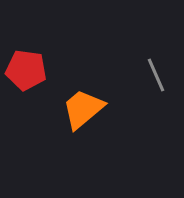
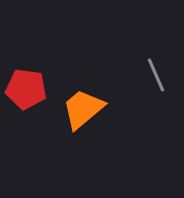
red pentagon: moved 19 px down
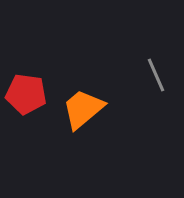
red pentagon: moved 5 px down
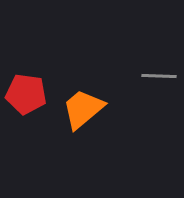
gray line: moved 3 px right, 1 px down; rotated 64 degrees counterclockwise
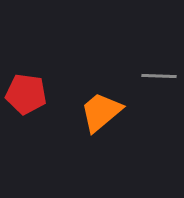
orange trapezoid: moved 18 px right, 3 px down
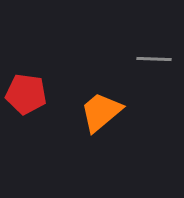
gray line: moved 5 px left, 17 px up
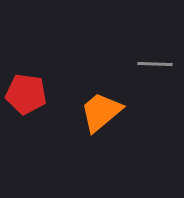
gray line: moved 1 px right, 5 px down
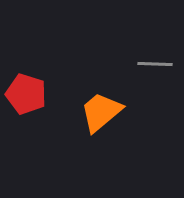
red pentagon: rotated 9 degrees clockwise
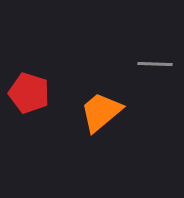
red pentagon: moved 3 px right, 1 px up
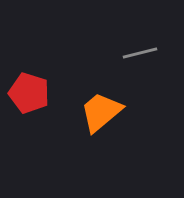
gray line: moved 15 px left, 11 px up; rotated 16 degrees counterclockwise
